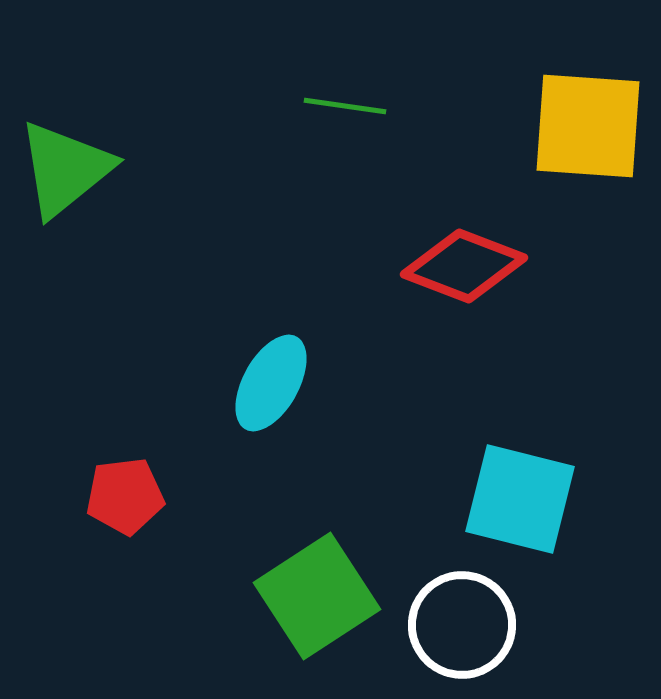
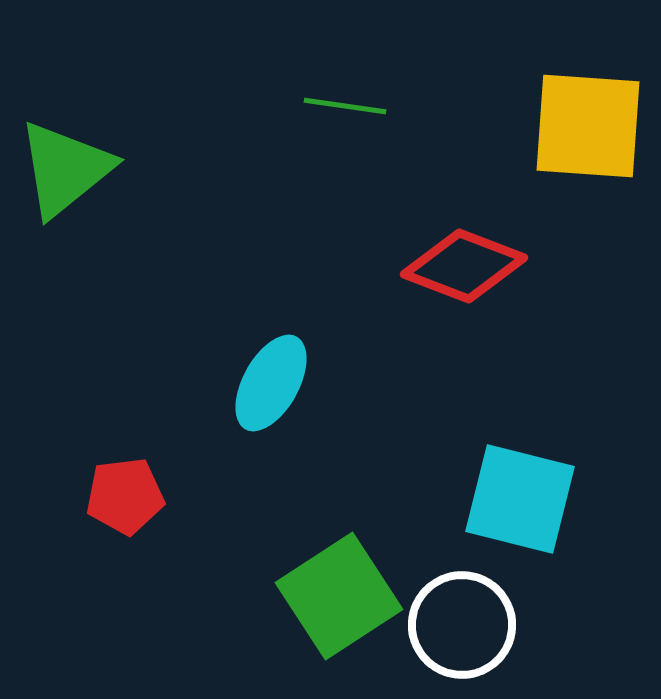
green square: moved 22 px right
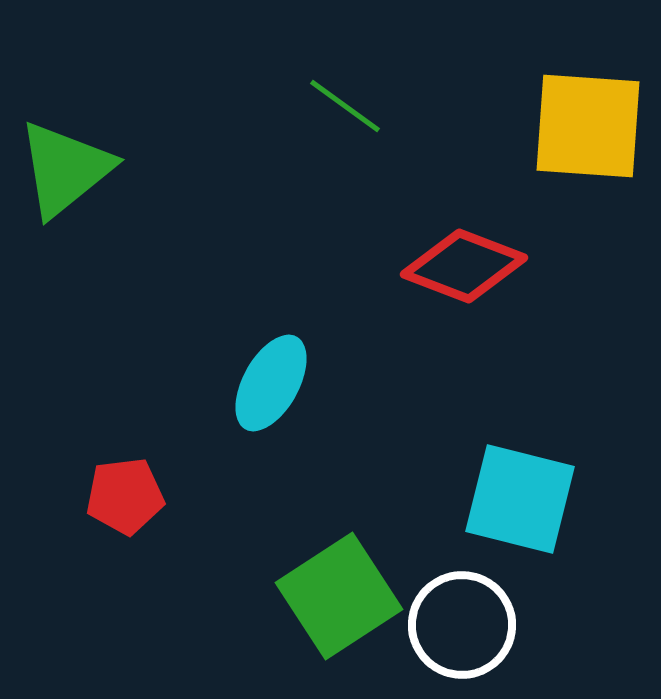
green line: rotated 28 degrees clockwise
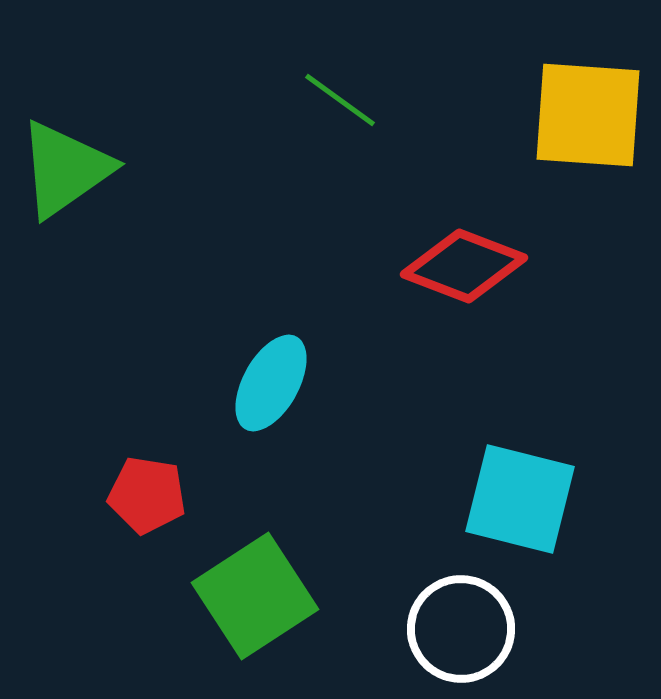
green line: moved 5 px left, 6 px up
yellow square: moved 11 px up
green triangle: rotated 4 degrees clockwise
red pentagon: moved 22 px right, 1 px up; rotated 16 degrees clockwise
green square: moved 84 px left
white circle: moved 1 px left, 4 px down
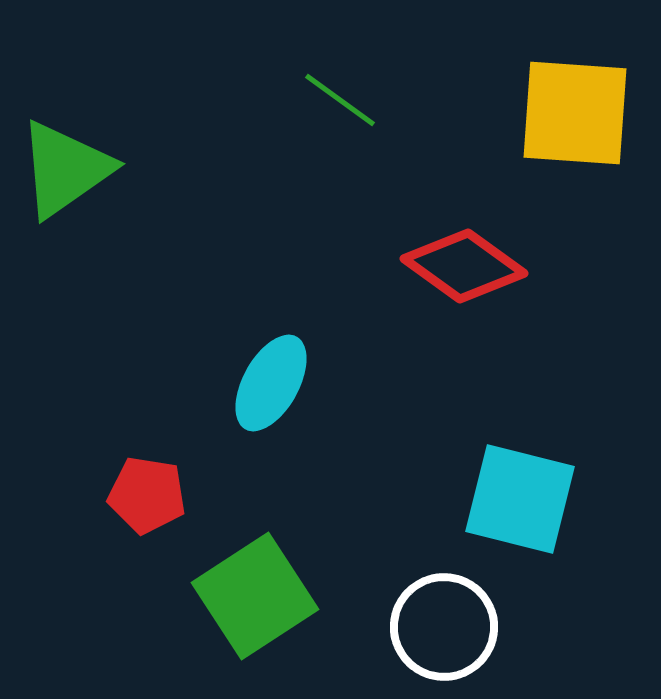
yellow square: moved 13 px left, 2 px up
red diamond: rotated 15 degrees clockwise
white circle: moved 17 px left, 2 px up
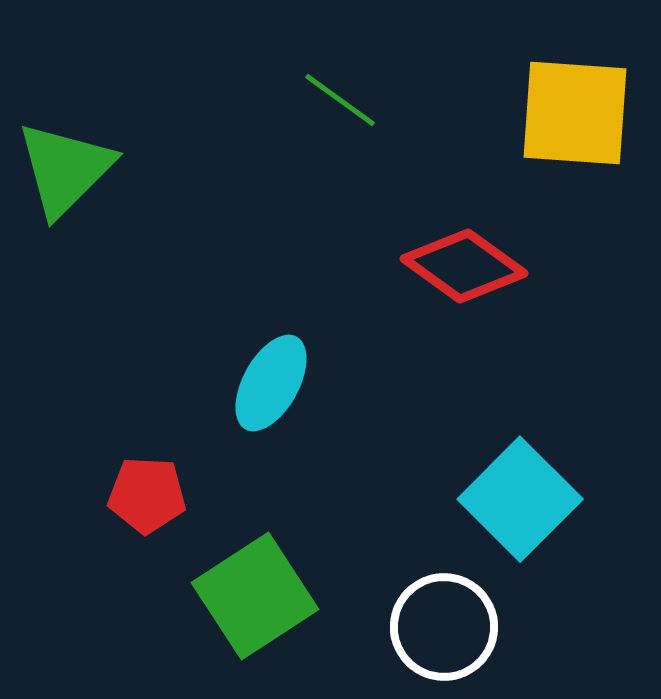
green triangle: rotated 10 degrees counterclockwise
red pentagon: rotated 6 degrees counterclockwise
cyan square: rotated 31 degrees clockwise
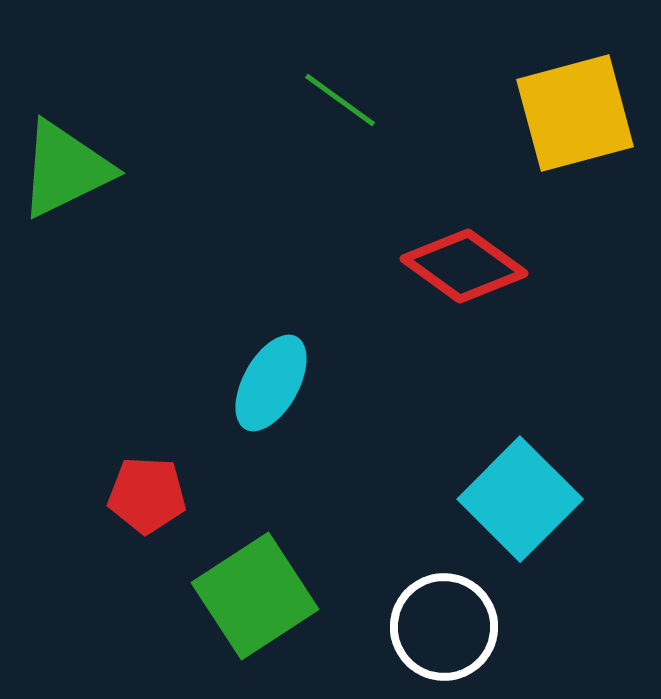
yellow square: rotated 19 degrees counterclockwise
green triangle: rotated 19 degrees clockwise
